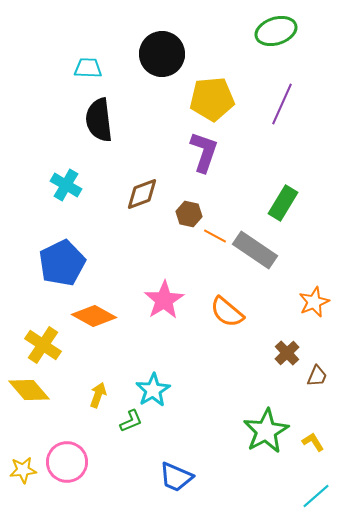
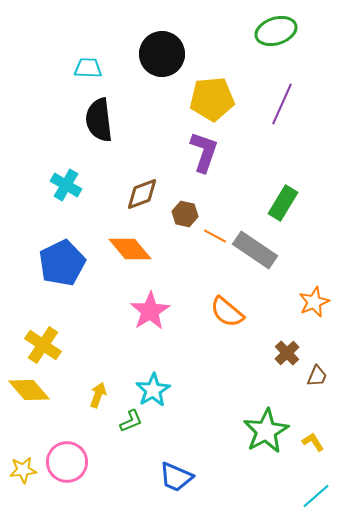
brown hexagon: moved 4 px left
pink star: moved 14 px left, 11 px down
orange diamond: moved 36 px right, 67 px up; rotated 21 degrees clockwise
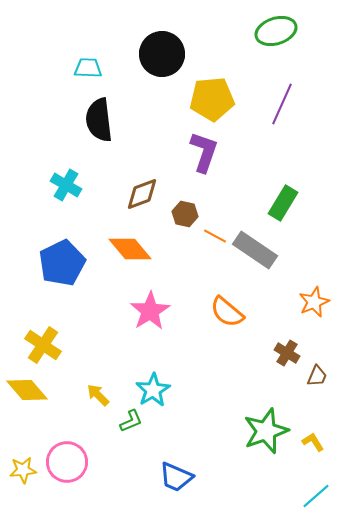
brown cross: rotated 15 degrees counterclockwise
yellow diamond: moved 2 px left
yellow arrow: rotated 65 degrees counterclockwise
green star: rotated 9 degrees clockwise
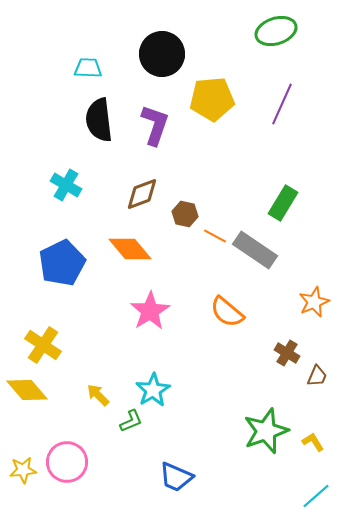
purple L-shape: moved 49 px left, 27 px up
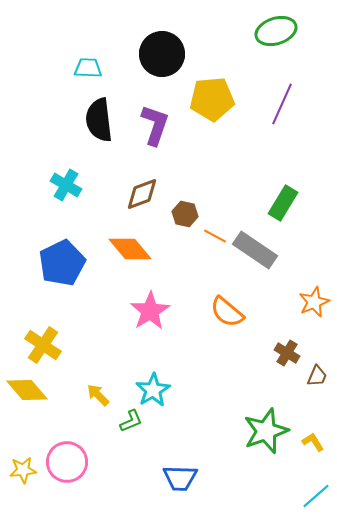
blue trapezoid: moved 4 px right, 1 px down; rotated 21 degrees counterclockwise
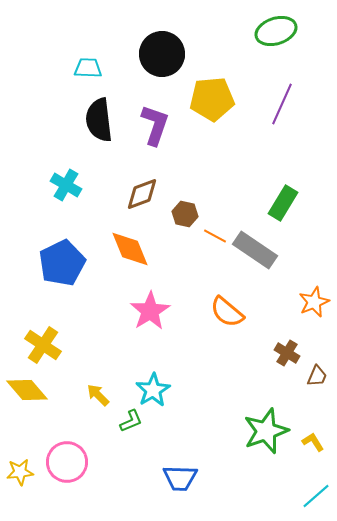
orange diamond: rotated 18 degrees clockwise
yellow star: moved 3 px left, 2 px down
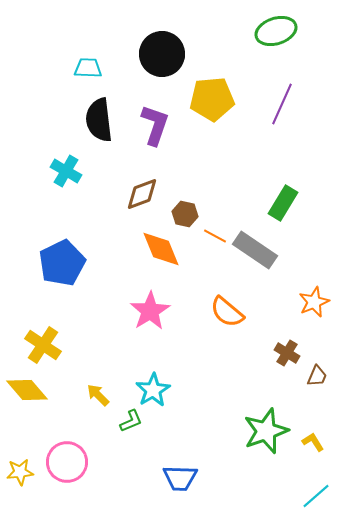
cyan cross: moved 14 px up
orange diamond: moved 31 px right
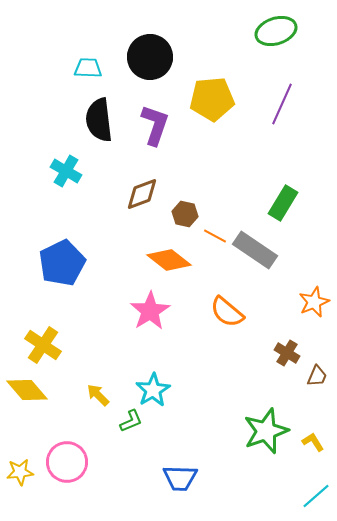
black circle: moved 12 px left, 3 px down
orange diamond: moved 8 px right, 11 px down; rotated 30 degrees counterclockwise
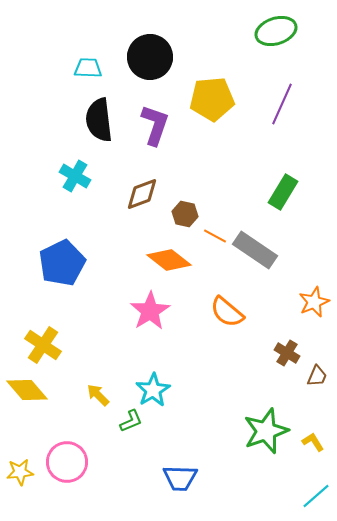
cyan cross: moved 9 px right, 5 px down
green rectangle: moved 11 px up
